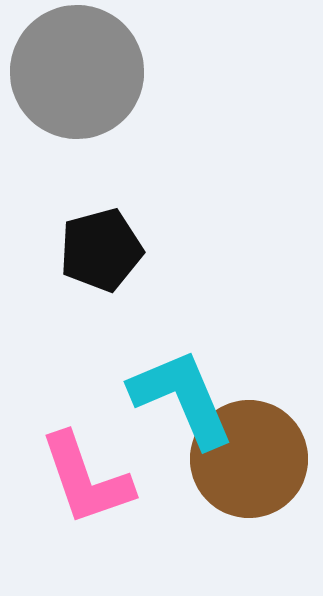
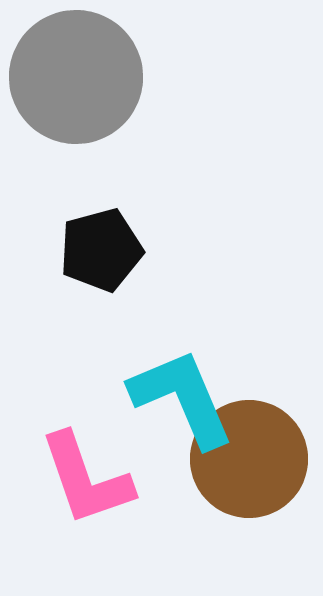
gray circle: moved 1 px left, 5 px down
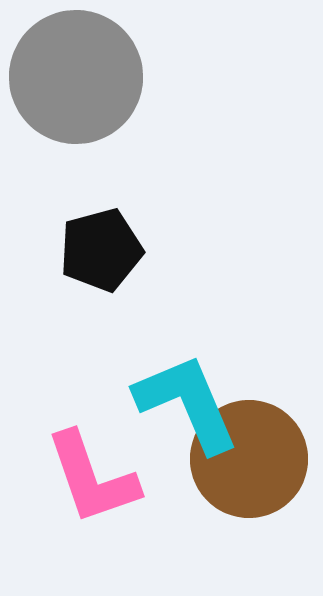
cyan L-shape: moved 5 px right, 5 px down
pink L-shape: moved 6 px right, 1 px up
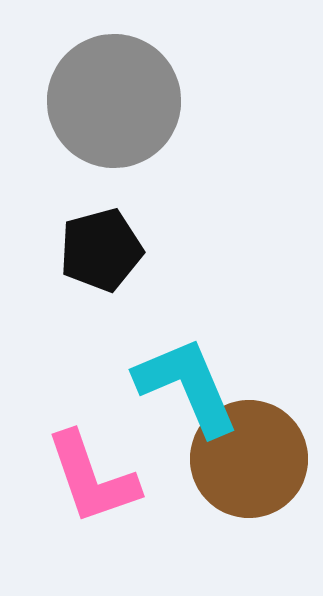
gray circle: moved 38 px right, 24 px down
cyan L-shape: moved 17 px up
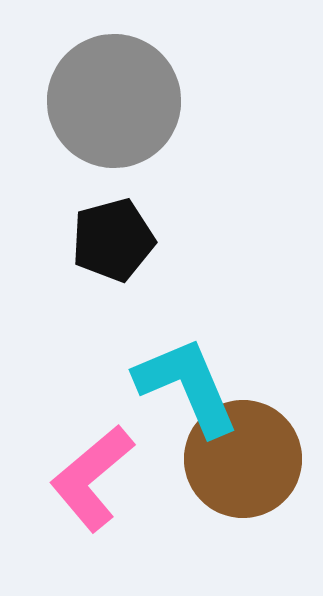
black pentagon: moved 12 px right, 10 px up
brown circle: moved 6 px left
pink L-shape: rotated 69 degrees clockwise
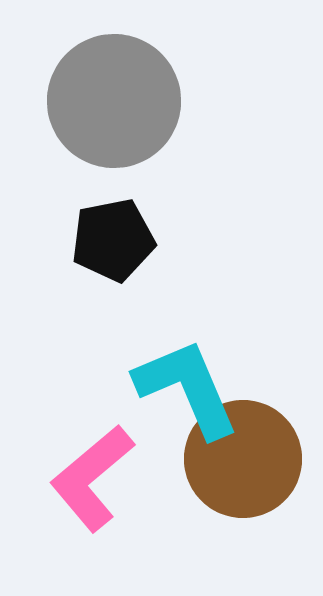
black pentagon: rotated 4 degrees clockwise
cyan L-shape: moved 2 px down
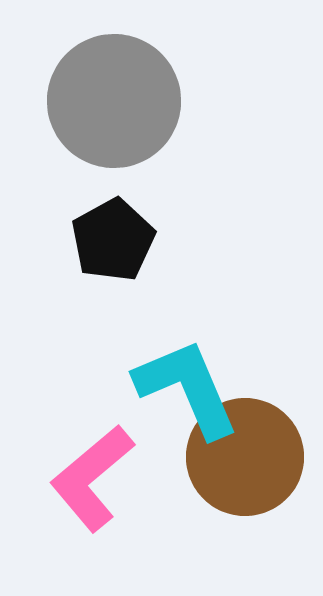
black pentagon: rotated 18 degrees counterclockwise
brown circle: moved 2 px right, 2 px up
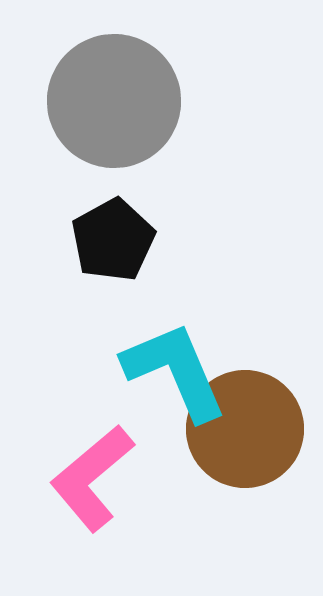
cyan L-shape: moved 12 px left, 17 px up
brown circle: moved 28 px up
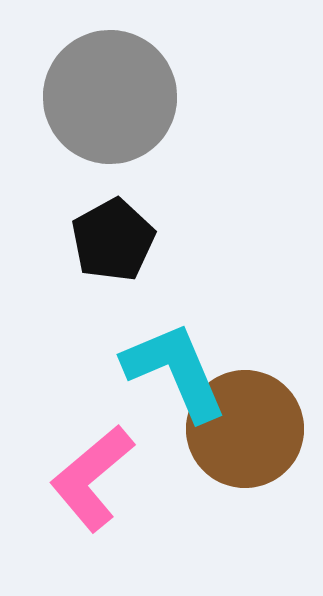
gray circle: moved 4 px left, 4 px up
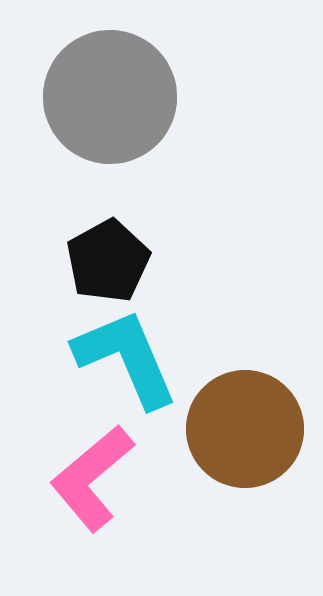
black pentagon: moved 5 px left, 21 px down
cyan L-shape: moved 49 px left, 13 px up
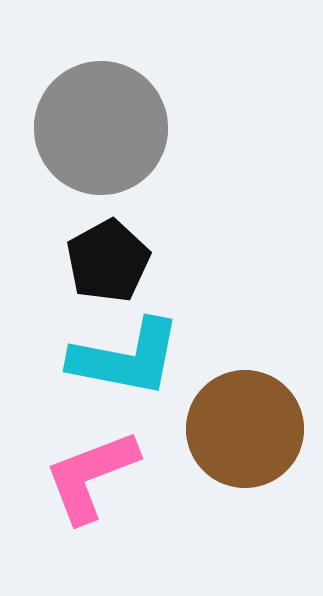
gray circle: moved 9 px left, 31 px down
cyan L-shape: rotated 124 degrees clockwise
pink L-shape: moved 1 px left, 2 px up; rotated 19 degrees clockwise
